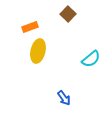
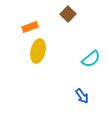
blue arrow: moved 18 px right, 2 px up
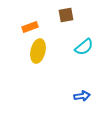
brown square: moved 2 px left, 1 px down; rotated 35 degrees clockwise
cyan semicircle: moved 7 px left, 12 px up
blue arrow: rotated 63 degrees counterclockwise
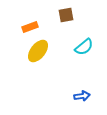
yellow ellipse: rotated 25 degrees clockwise
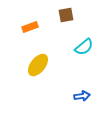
yellow ellipse: moved 14 px down
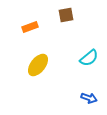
cyan semicircle: moved 5 px right, 11 px down
blue arrow: moved 7 px right, 2 px down; rotated 28 degrees clockwise
